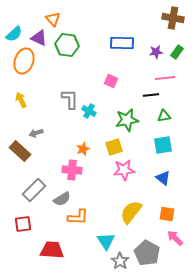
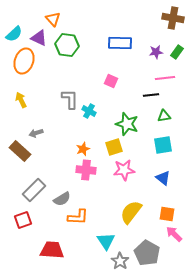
blue rectangle: moved 2 px left
green star: moved 4 px down; rotated 30 degrees clockwise
pink cross: moved 14 px right
red square: moved 4 px up; rotated 12 degrees counterclockwise
pink arrow: moved 1 px left, 4 px up
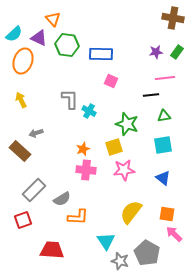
blue rectangle: moved 19 px left, 11 px down
orange ellipse: moved 1 px left
gray star: rotated 18 degrees counterclockwise
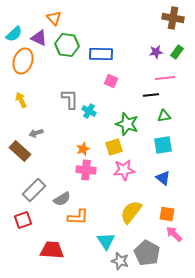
orange triangle: moved 1 px right, 1 px up
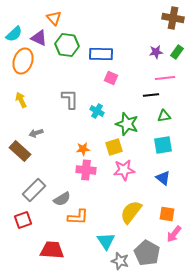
pink square: moved 3 px up
cyan cross: moved 8 px right
orange star: rotated 16 degrees clockwise
pink arrow: rotated 96 degrees counterclockwise
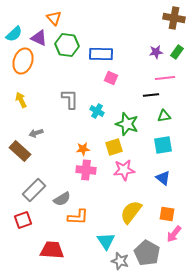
brown cross: moved 1 px right
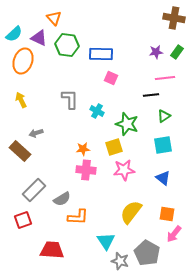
green triangle: rotated 24 degrees counterclockwise
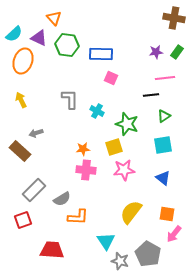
gray pentagon: moved 1 px right, 1 px down
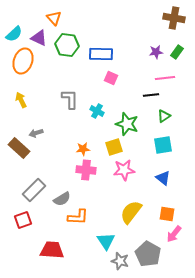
brown rectangle: moved 1 px left, 3 px up
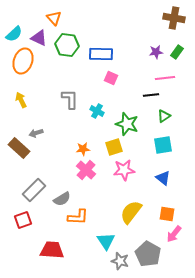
pink cross: rotated 36 degrees clockwise
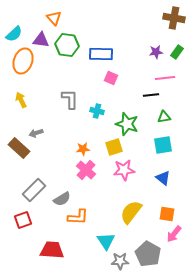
purple triangle: moved 2 px right, 2 px down; rotated 18 degrees counterclockwise
cyan cross: rotated 16 degrees counterclockwise
green triangle: moved 1 px down; rotated 24 degrees clockwise
gray star: rotated 18 degrees counterclockwise
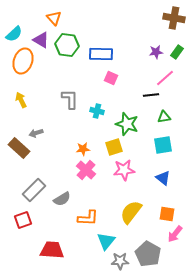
purple triangle: rotated 24 degrees clockwise
pink line: rotated 36 degrees counterclockwise
orange L-shape: moved 10 px right, 1 px down
pink arrow: moved 1 px right
cyan triangle: rotated 12 degrees clockwise
